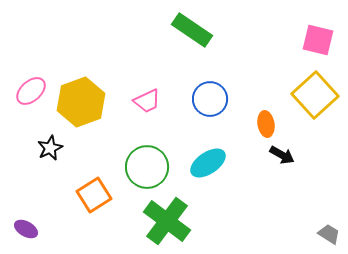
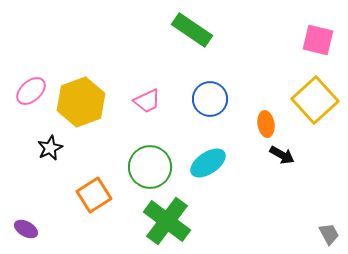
yellow square: moved 5 px down
green circle: moved 3 px right
gray trapezoid: rotated 30 degrees clockwise
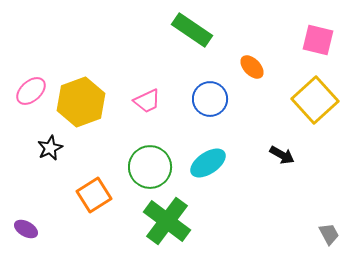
orange ellipse: moved 14 px left, 57 px up; rotated 35 degrees counterclockwise
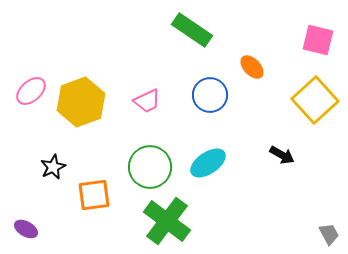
blue circle: moved 4 px up
black star: moved 3 px right, 19 px down
orange square: rotated 24 degrees clockwise
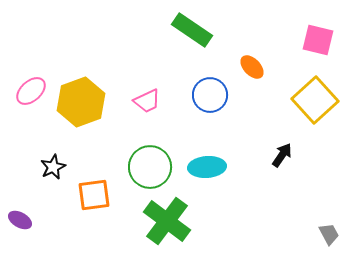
black arrow: rotated 85 degrees counterclockwise
cyan ellipse: moved 1 px left, 4 px down; rotated 30 degrees clockwise
purple ellipse: moved 6 px left, 9 px up
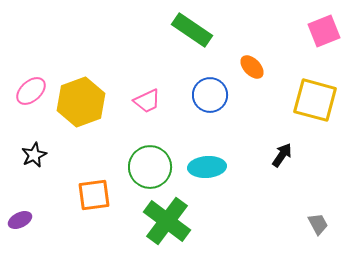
pink square: moved 6 px right, 9 px up; rotated 36 degrees counterclockwise
yellow square: rotated 33 degrees counterclockwise
black star: moved 19 px left, 12 px up
purple ellipse: rotated 55 degrees counterclockwise
gray trapezoid: moved 11 px left, 10 px up
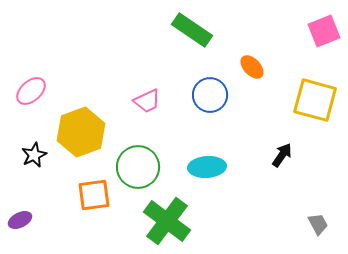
yellow hexagon: moved 30 px down
green circle: moved 12 px left
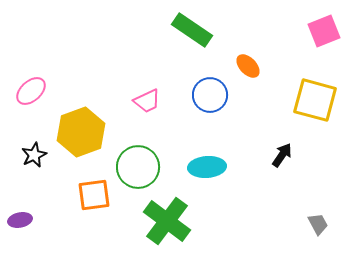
orange ellipse: moved 4 px left, 1 px up
purple ellipse: rotated 15 degrees clockwise
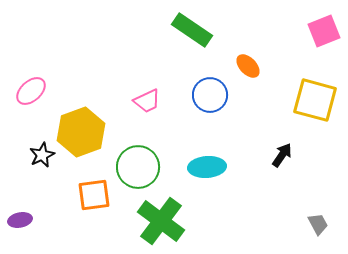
black star: moved 8 px right
green cross: moved 6 px left
